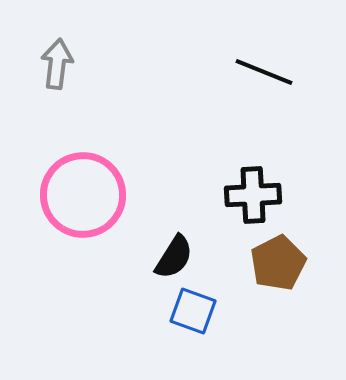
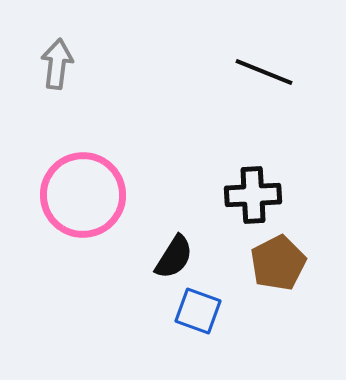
blue square: moved 5 px right
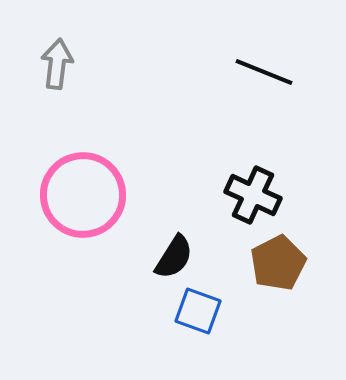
black cross: rotated 28 degrees clockwise
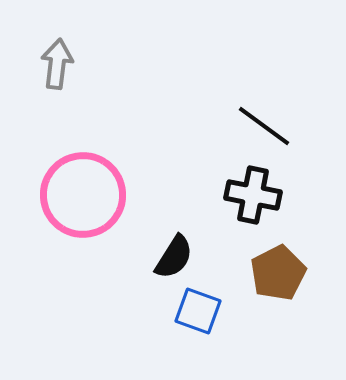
black line: moved 54 px down; rotated 14 degrees clockwise
black cross: rotated 14 degrees counterclockwise
brown pentagon: moved 10 px down
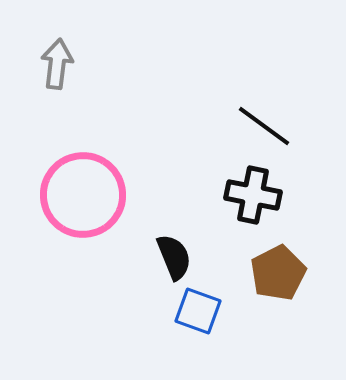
black semicircle: rotated 54 degrees counterclockwise
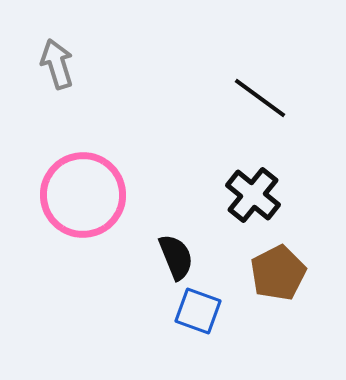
gray arrow: rotated 24 degrees counterclockwise
black line: moved 4 px left, 28 px up
black cross: rotated 28 degrees clockwise
black semicircle: moved 2 px right
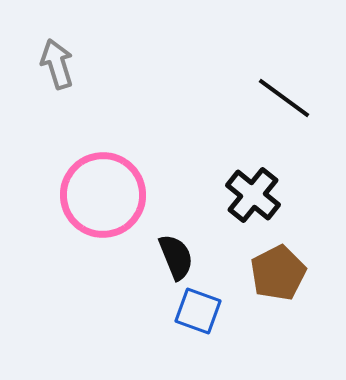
black line: moved 24 px right
pink circle: moved 20 px right
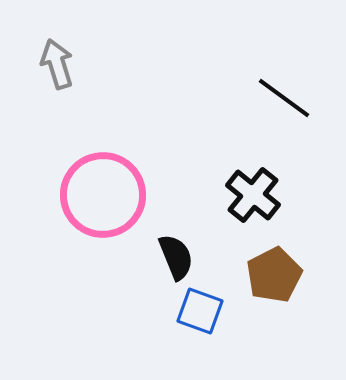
brown pentagon: moved 4 px left, 2 px down
blue square: moved 2 px right
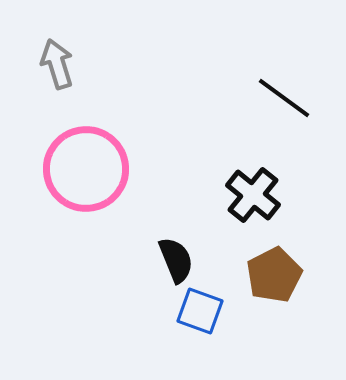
pink circle: moved 17 px left, 26 px up
black semicircle: moved 3 px down
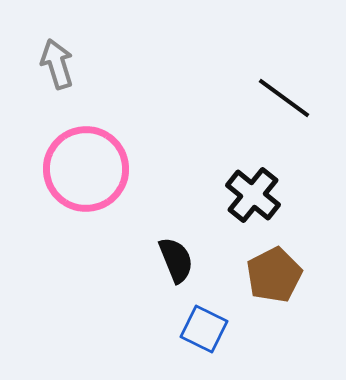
blue square: moved 4 px right, 18 px down; rotated 6 degrees clockwise
